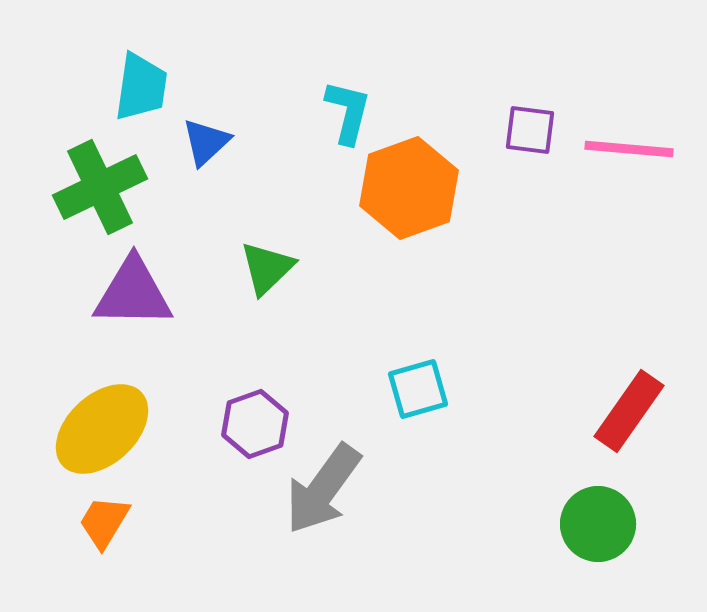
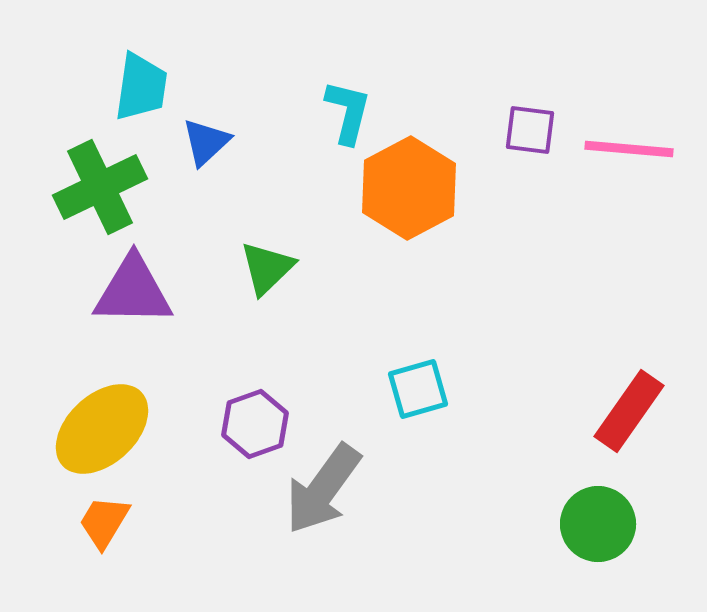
orange hexagon: rotated 8 degrees counterclockwise
purple triangle: moved 2 px up
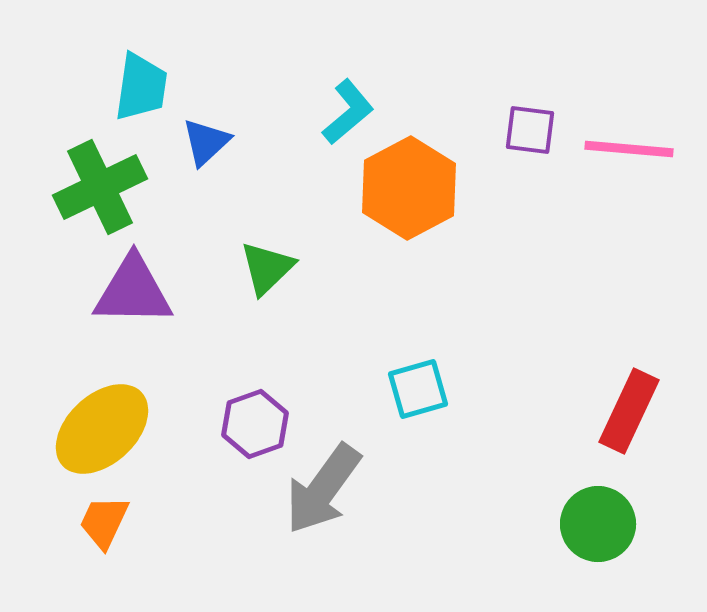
cyan L-shape: rotated 36 degrees clockwise
red rectangle: rotated 10 degrees counterclockwise
orange trapezoid: rotated 6 degrees counterclockwise
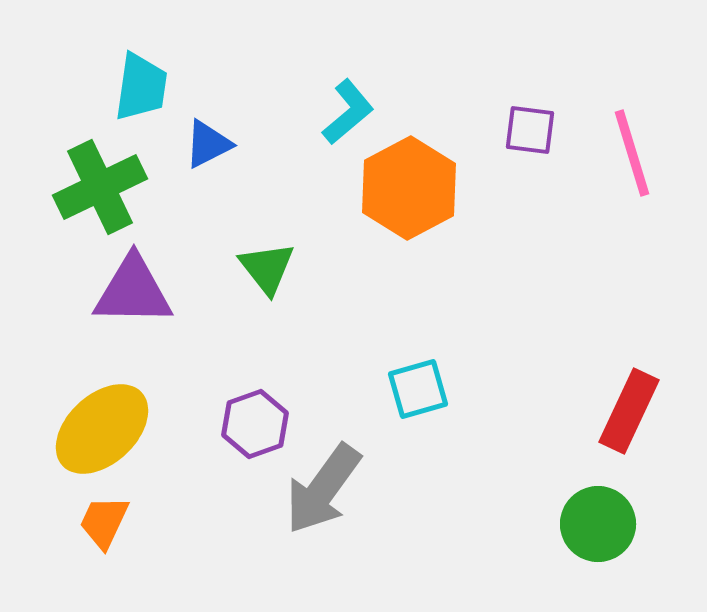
blue triangle: moved 2 px right, 2 px down; rotated 16 degrees clockwise
pink line: moved 3 px right, 4 px down; rotated 68 degrees clockwise
green triangle: rotated 24 degrees counterclockwise
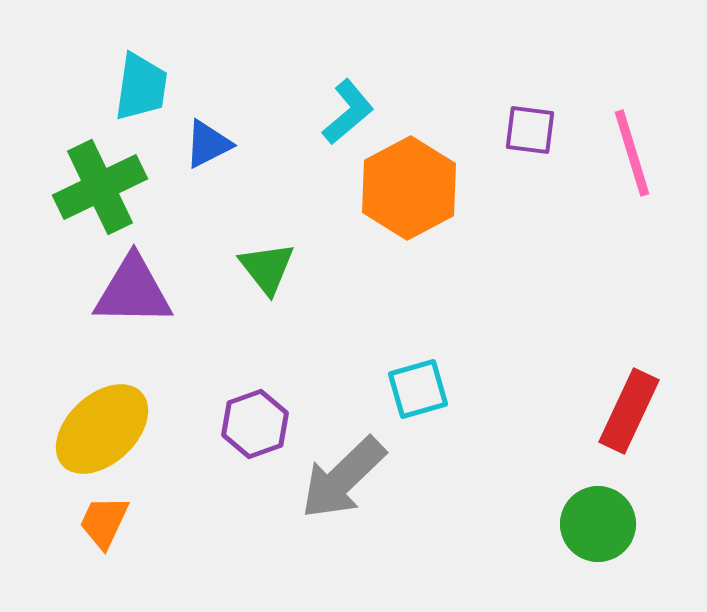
gray arrow: moved 20 px right, 11 px up; rotated 10 degrees clockwise
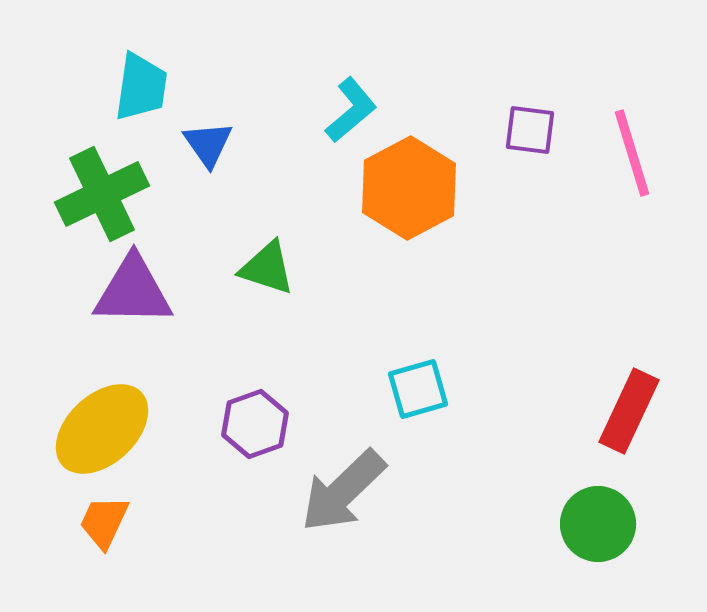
cyan L-shape: moved 3 px right, 2 px up
blue triangle: rotated 38 degrees counterclockwise
green cross: moved 2 px right, 7 px down
green triangle: rotated 34 degrees counterclockwise
gray arrow: moved 13 px down
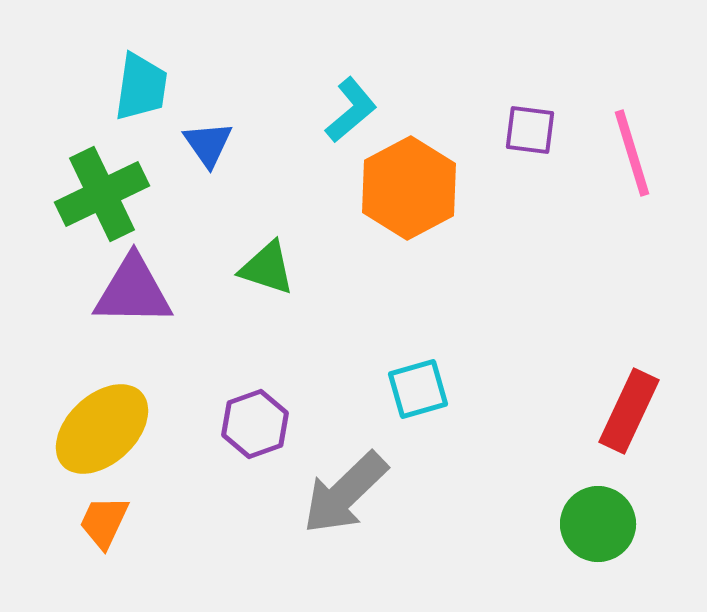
gray arrow: moved 2 px right, 2 px down
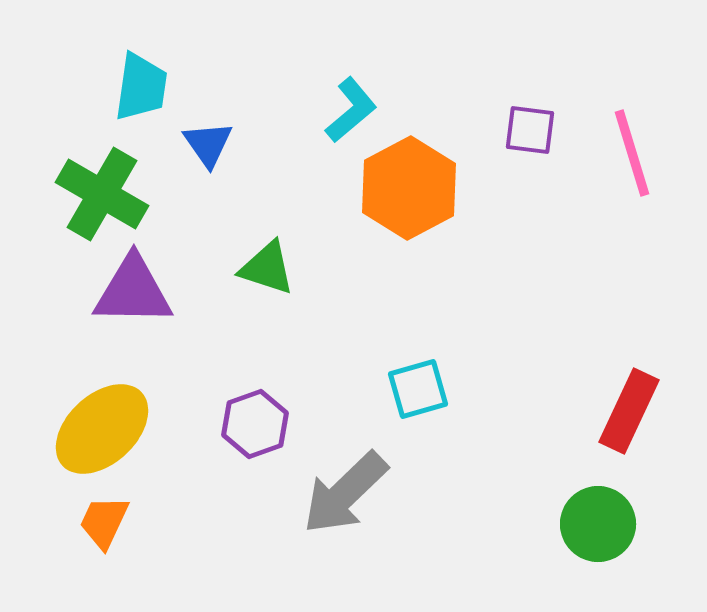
green cross: rotated 34 degrees counterclockwise
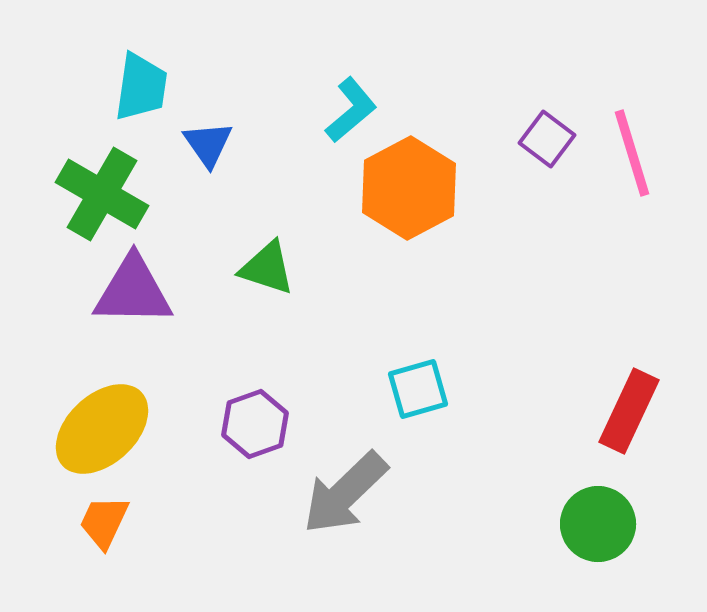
purple square: moved 17 px right, 9 px down; rotated 30 degrees clockwise
